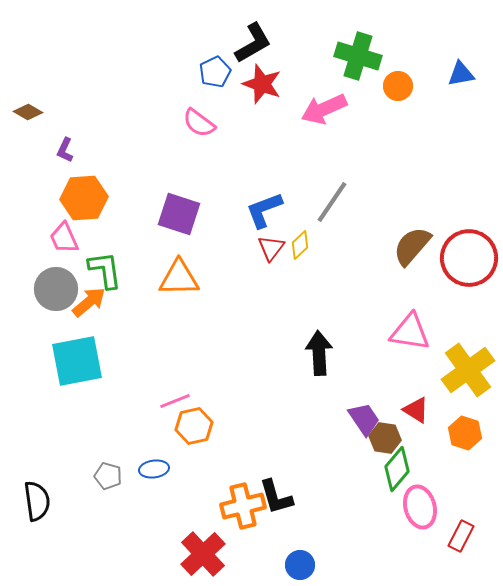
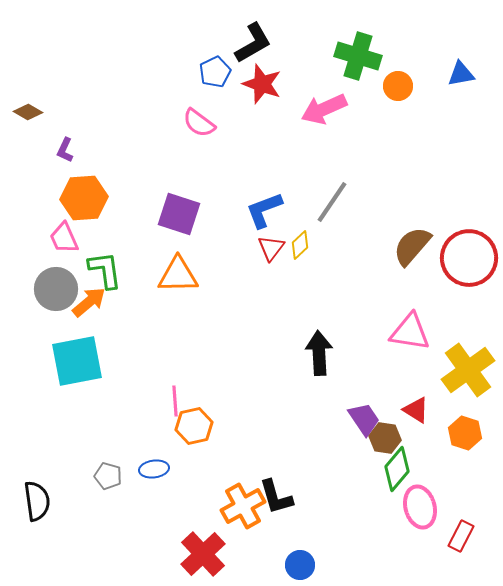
orange triangle at (179, 278): moved 1 px left, 3 px up
pink line at (175, 401): rotated 72 degrees counterclockwise
orange cross at (243, 506): rotated 15 degrees counterclockwise
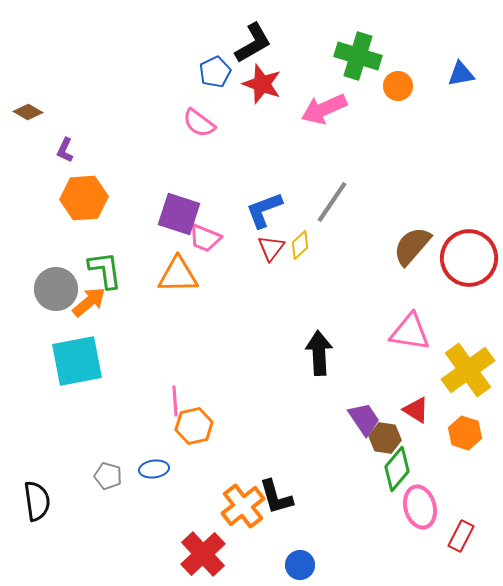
pink trapezoid at (64, 238): moved 141 px right; rotated 44 degrees counterclockwise
orange cross at (243, 506): rotated 9 degrees counterclockwise
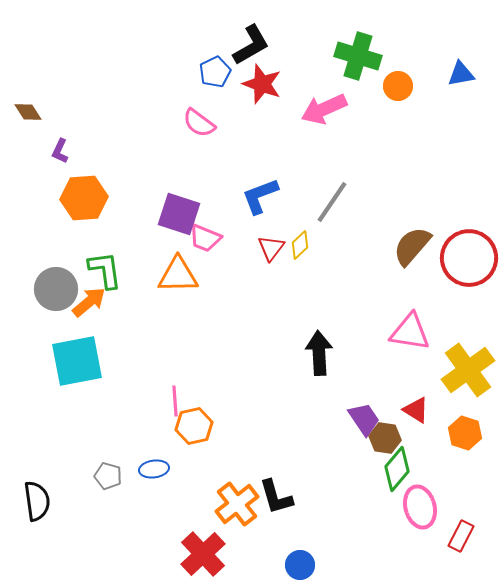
black L-shape at (253, 43): moved 2 px left, 2 px down
brown diamond at (28, 112): rotated 28 degrees clockwise
purple L-shape at (65, 150): moved 5 px left, 1 px down
blue L-shape at (264, 210): moved 4 px left, 14 px up
orange cross at (243, 506): moved 6 px left, 2 px up
